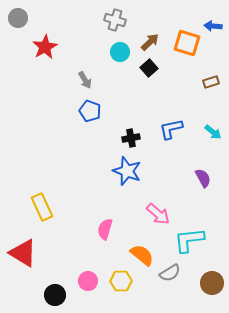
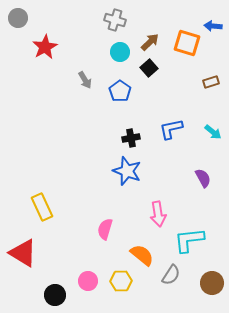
blue pentagon: moved 30 px right, 20 px up; rotated 15 degrees clockwise
pink arrow: rotated 40 degrees clockwise
gray semicircle: moved 1 px right, 2 px down; rotated 25 degrees counterclockwise
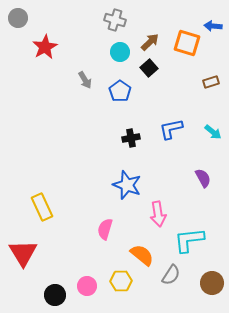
blue star: moved 14 px down
red triangle: rotated 28 degrees clockwise
pink circle: moved 1 px left, 5 px down
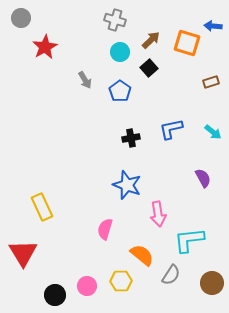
gray circle: moved 3 px right
brown arrow: moved 1 px right, 2 px up
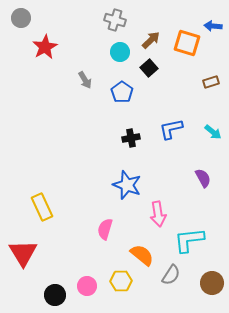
blue pentagon: moved 2 px right, 1 px down
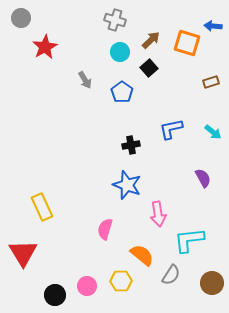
black cross: moved 7 px down
